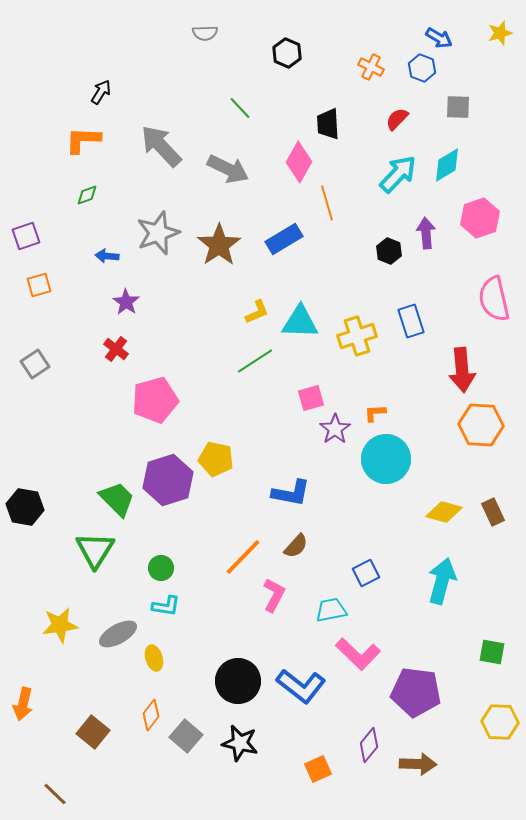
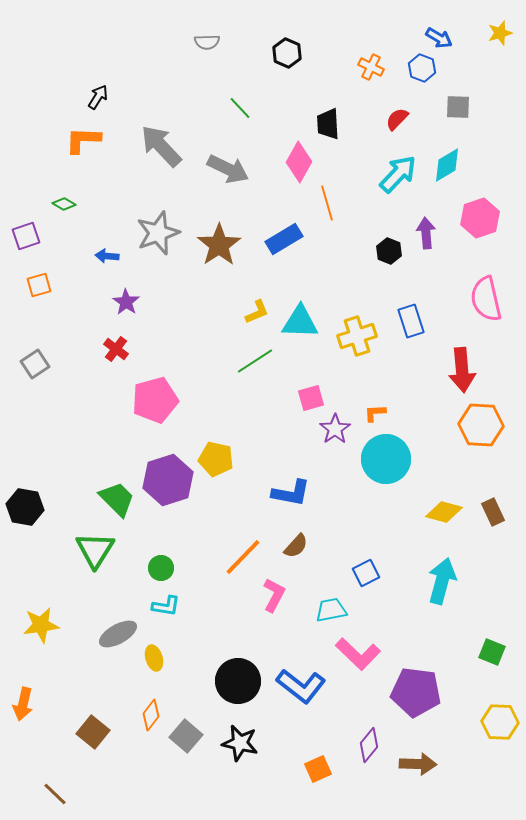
gray semicircle at (205, 33): moved 2 px right, 9 px down
black arrow at (101, 92): moved 3 px left, 5 px down
green diamond at (87, 195): moved 23 px left, 9 px down; rotated 50 degrees clockwise
pink semicircle at (494, 299): moved 8 px left
yellow star at (60, 625): moved 19 px left
green square at (492, 652): rotated 12 degrees clockwise
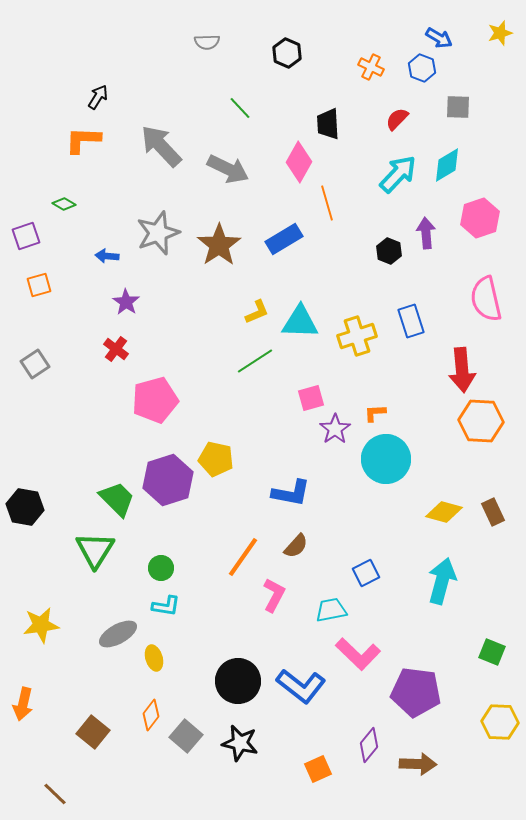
orange hexagon at (481, 425): moved 4 px up
orange line at (243, 557): rotated 9 degrees counterclockwise
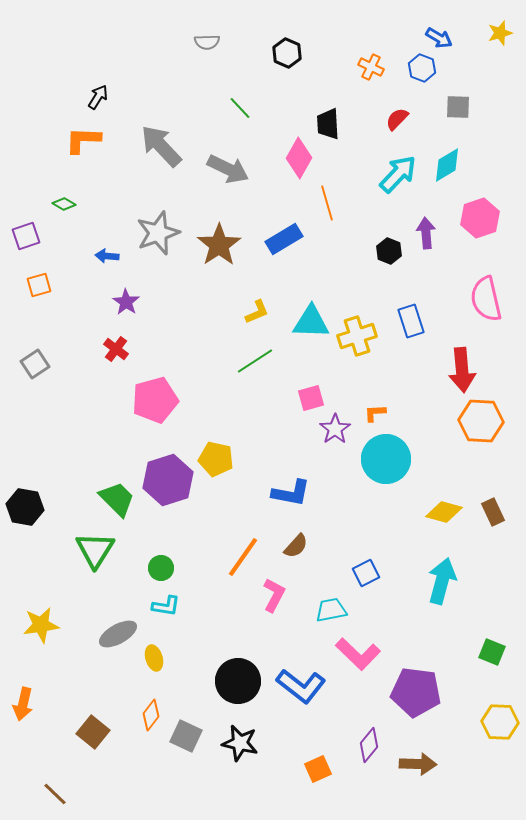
pink diamond at (299, 162): moved 4 px up
cyan triangle at (300, 322): moved 11 px right
gray square at (186, 736): rotated 16 degrees counterclockwise
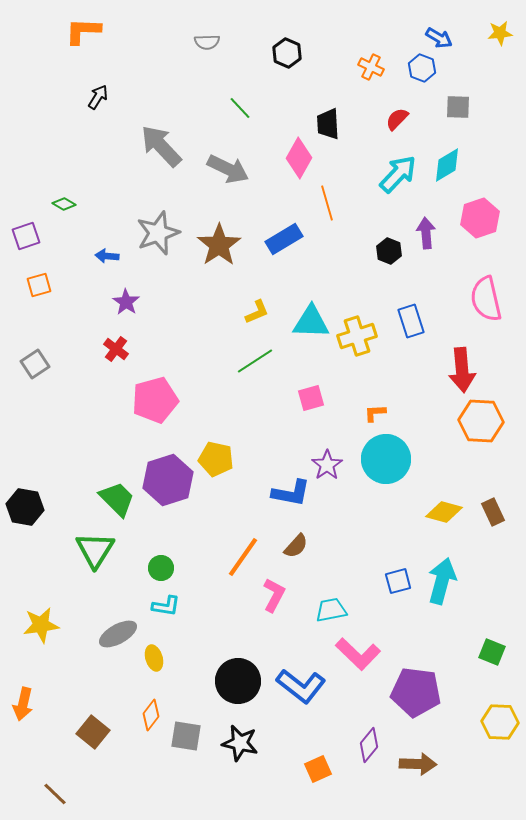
yellow star at (500, 33): rotated 10 degrees clockwise
orange L-shape at (83, 140): moved 109 px up
purple star at (335, 429): moved 8 px left, 36 px down
blue square at (366, 573): moved 32 px right, 8 px down; rotated 12 degrees clockwise
gray square at (186, 736): rotated 16 degrees counterclockwise
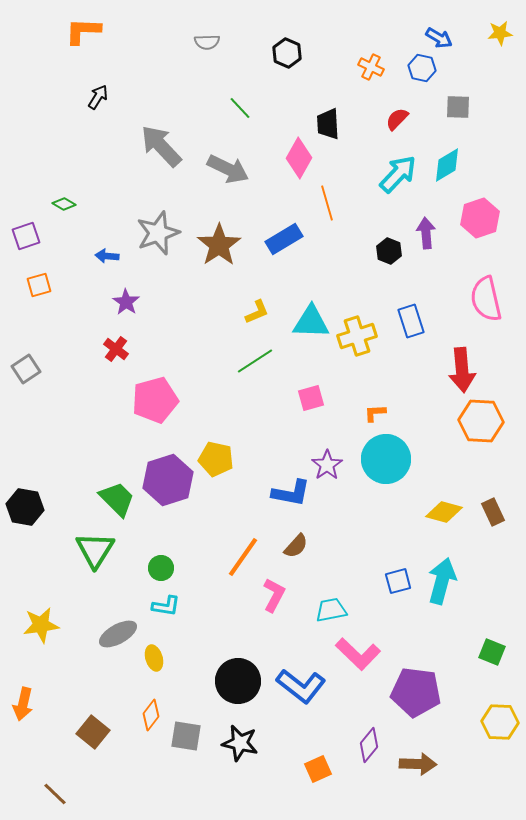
blue hexagon at (422, 68): rotated 8 degrees counterclockwise
gray square at (35, 364): moved 9 px left, 5 px down
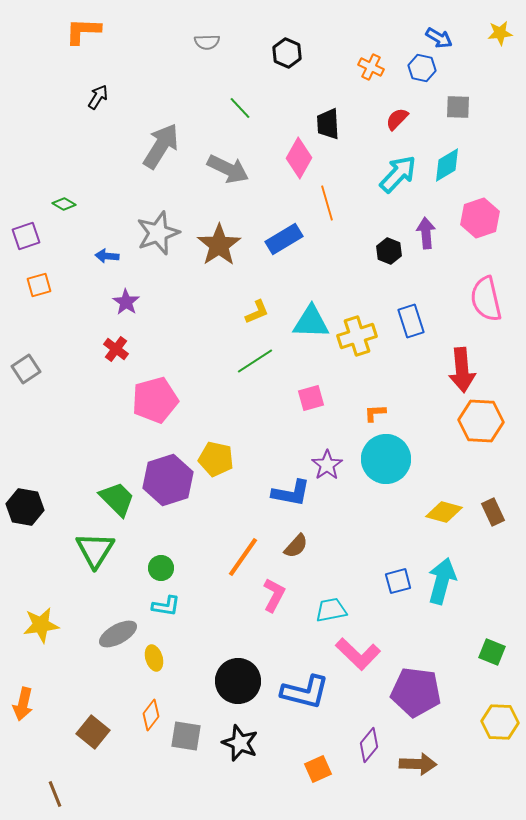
gray arrow at (161, 146): rotated 75 degrees clockwise
blue L-shape at (301, 686): moved 4 px right, 6 px down; rotated 24 degrees counterclockwise
black star at (240, 743): rotated 9 degrees clockwise
brown line at (55, 794): rotated 24 degrees clockwise
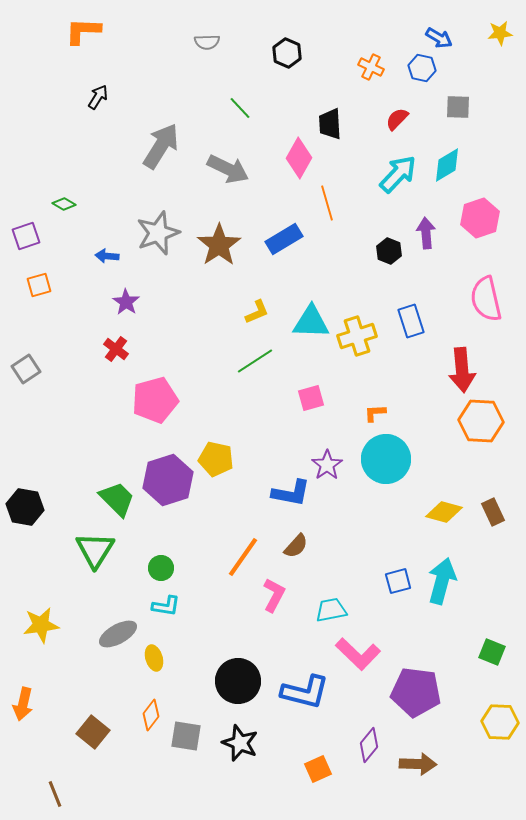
black trapezoid at (328, 124): moved 2 px right
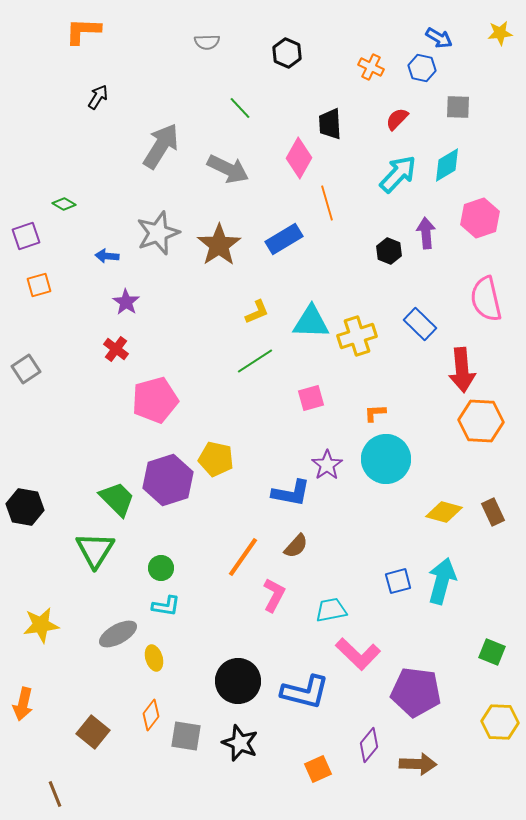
blue rectangle at (411, 321): moved 9 px right, 3 px down; rotated 28 degrees counterclockwise
